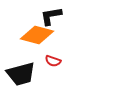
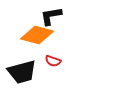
black trapezoid: moved 1 px right, 2 px up
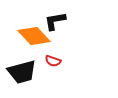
black L-shape: moved 4 px right, 5 px down
orange diamond: moved 3 px left, 1 px down; rotated 32 degrees clockwise
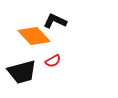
black L-shape: rotated 35 degrees clockwise
red semicircle: rotated 49 degrees counterclockwise
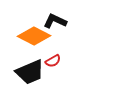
orange diamond: rotated 20 degrees counterclockwise
black trapezoid: moved 8 px right; rotated 8 degrees counterclockwise
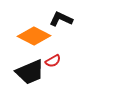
black L-shape: moved 6 px right, 2 px up
